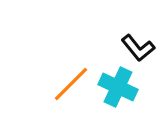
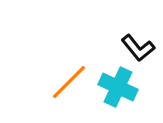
orange line: moved 2 px left, 2 px up
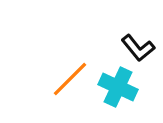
orange line: moved 1 px right, 3 px up
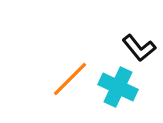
black L-shape: moved 1 px right
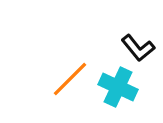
black L-shape: moved 1 px left
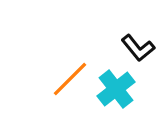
cyan cross: moved 2 px left, 2 px down; rotated 27 degrees clockwise
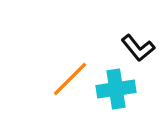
cyan cross: rotated 30 degrees clockwise
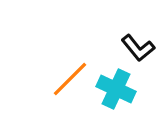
cyan cross: rotated 33 degrees clockwise
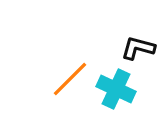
black L-shape: rotated 144 degrees clockwise
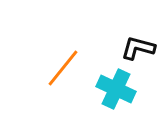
orange line: moved 7 px left, 11 px up; rotated 6 degrees counterclockwise
